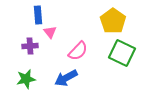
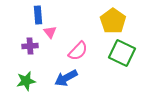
green star: moved 2 px down
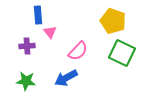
yellow pentagon: rotated 15 degrees counterclockwise
purple cross: moved 3 px left
green star: rotated 18 degrees clockwise
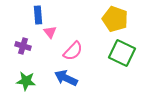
yellow pentagon: moved 2 px right, 2 px up
purple cross: moved 4 px left; rotated 21 degrees clockwise
pink semicircle: moved 5 px left
blue arrow: rotated 55 degrees clockwise
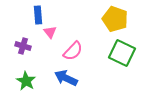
green star: rotated 24 degrees clockwise
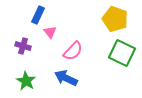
blue rectangle: rotated 30 degrees clockwise
